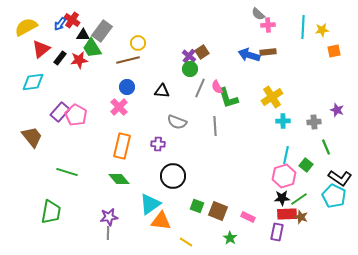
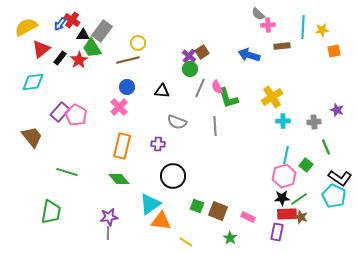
brown rectangle at (268, 52): moved 14 px right, 6 px up
red star at (79, 60): rotated 24 degrees counterclockwise
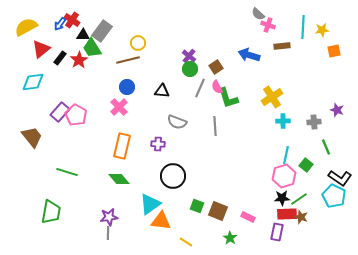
pink cross at (268, 25): rotated 24 degrees clockwise
brown square at (202, 52): moved 14 px right, 15 px down
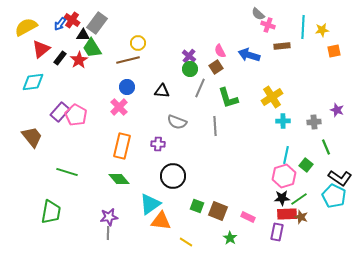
gray rectangle at (102, 31): moved 5 px left, 8 px up
pink semicircle at (217, 87): moved 3 px right, 36 px up
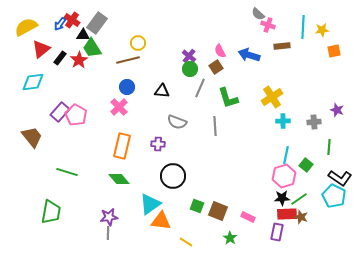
green line at (326, 147): moved 3 px right; rotated 28 degrees clockwise
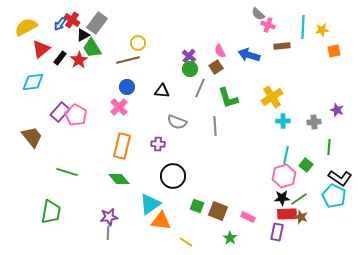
black triangle at (83, 35): rotated 32 degrees counterclockwise
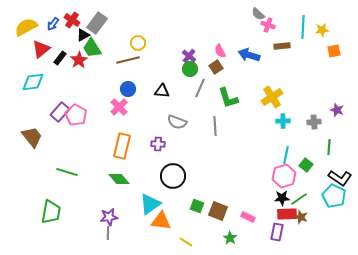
blue arrow at (60, 24): moved 7 px left
blue circle at (127, 87): moved 1 px right, 2 px down
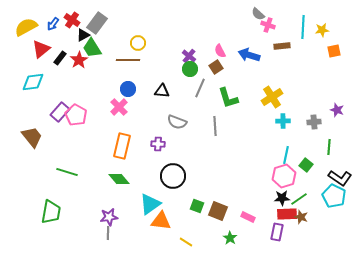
brown line at (128, 60): rotated 15 degrees clockwise
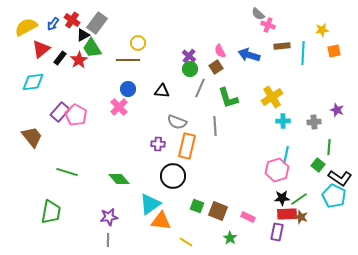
cyan line at (303, 27): moved 26 px down
orange rectangle at (122, 146): moved 65 px right
green square at (306, 165): moved 12 px right
pink hexagon at (284, 176): moved 7 px left, 6 px up
gray line at (108, 233): moved 7 px down
